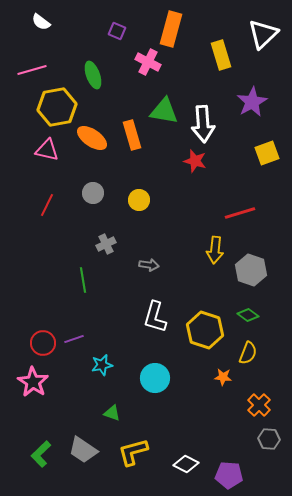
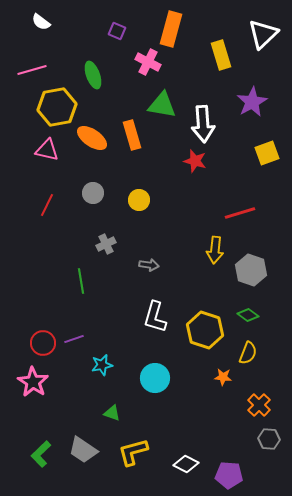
green triangle at (164, 111): moved 2 px left, 6 px up
green line at (83, 280): moved 2 px left, 1 px down
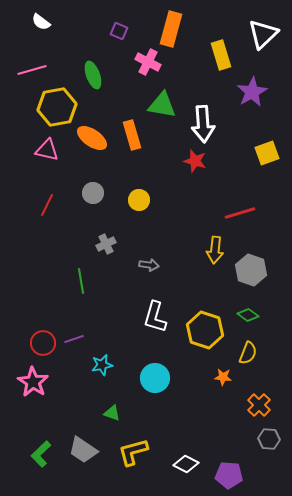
purple square at (117, 31): moved 2 px right
purple star at (252, 102): moved 10 px up
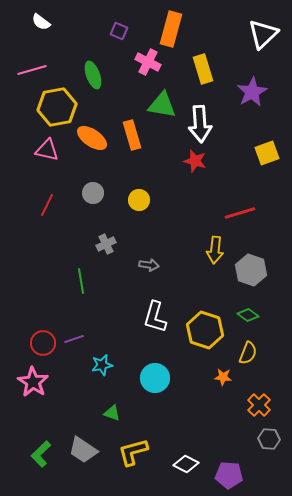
yellow rectangle at (221, 55): moved 18 px left, 14 px down
white arrow at (203, 124): moved 3 px left
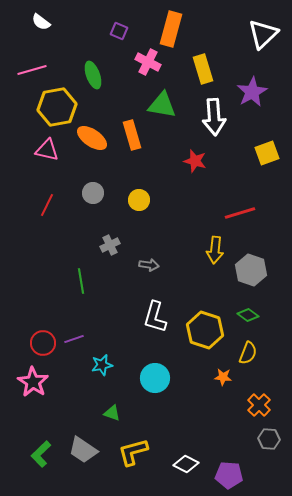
white arrow at (200, 124): moved 14 px right, 7 px up
gray cross at (106, 244): moved 4 px right, 1 px down
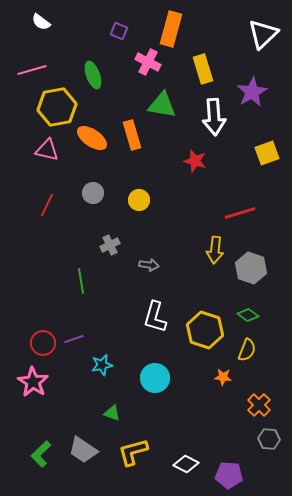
gray hexagon at (251, 270): moved 2 px up
yellow semicircle at (248, 353): moved 1 px left, 3 px up
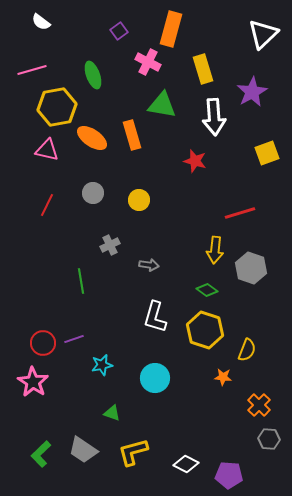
purple square at (119, 31): rotated 30 degrees clockwise
green diamond at (248, 315): moved 41 px left, 25 px up
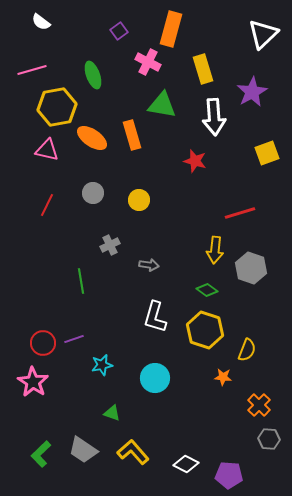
yellow L-shape at (133, 452): rotated 64 degrees clockwise
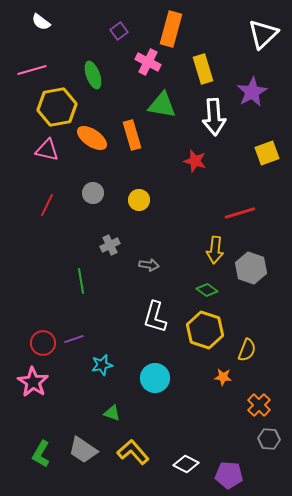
green L-shape at (41, 454): rotated 16 degrees counterclockwise
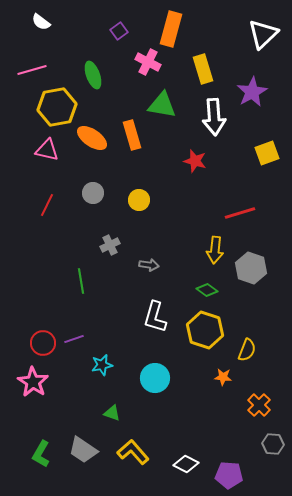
gray hexagon at (269, 439): moved 4 px right, 5 px down
